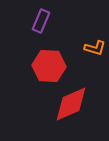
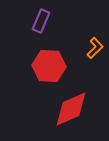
orange L-shape: rotated 60 degrees counterclockwise
red diamond: moved 5 px down
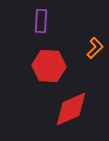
purple rectangle: rotated 20 degrees counterclockwise
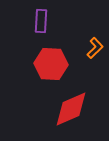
red hexagon: moved 2 px right, 2 px up
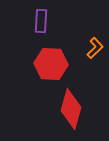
red diamond: rotated 51 degrees counterclockwise
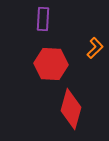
purple rectangle: moved 2 px right, 2 px up
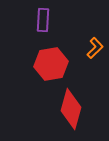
purple rectangle: moved 1 px down
red hexagon: rotated 12 degrees counterclockwise
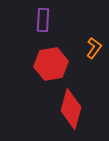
orange L-shape: moved 1 px left; rotated 10 degrees counterclockwise
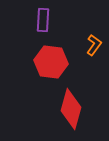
orange L-shape: moved 3 px up
red hexagon: moved 2 px up; rotated 16 degrees clockwise
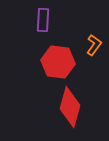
red hexagon: moved 7 px right
red diamond: moved 1 px left, 2 px up
